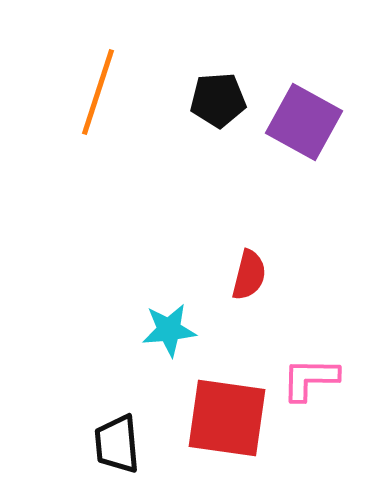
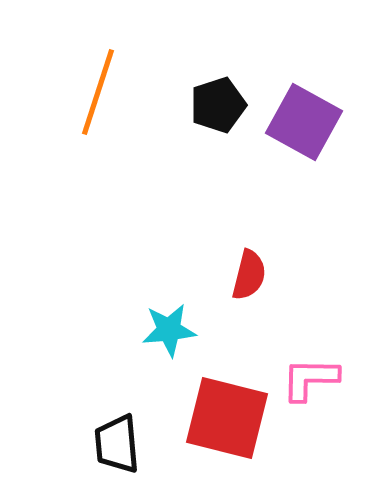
black pentagon: moved 5 px down; rotated 14 degrees counterclockwise
red square: rotated 6 degrees clockwise
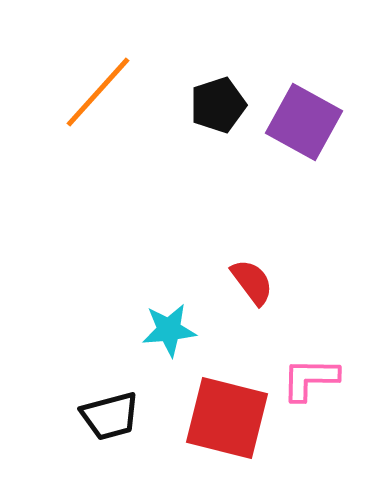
orange line: rotated 24 degrees clockwise
red semicircle: moved 3 px right, 7 px down; rotated 51 degrees counterclockwise
black trapezoid: moved 7 px left, 28 px up; rotated 100 degrees counterclockwise
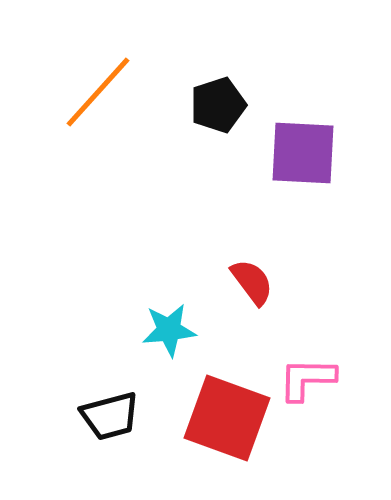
purple square: moved 1 px left, 31 px down; rotated 26 degrees counterclockwise
pink L-shape: moved 3 px left
red square: rotated 6 degrees clockwise
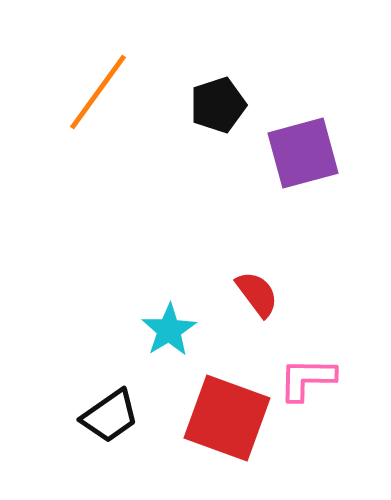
orange line: rotated 6 degrees counterclockwise
purple square: rotated 18 degrees counterclockwise
red semicircle: moved 5 px right, 12 px down
cyan star: rotated 26 degrees counterclockwise
black trapezoid: rotated 20 degrees counterclockwise
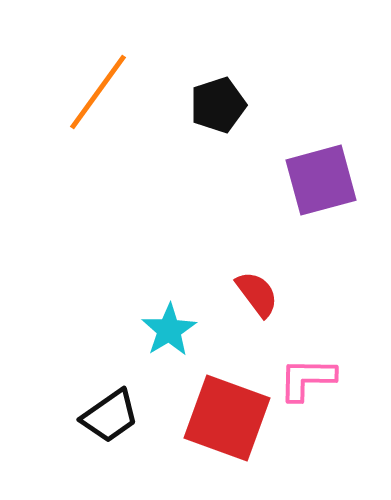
purple square: moved 18 px right, 27 px down
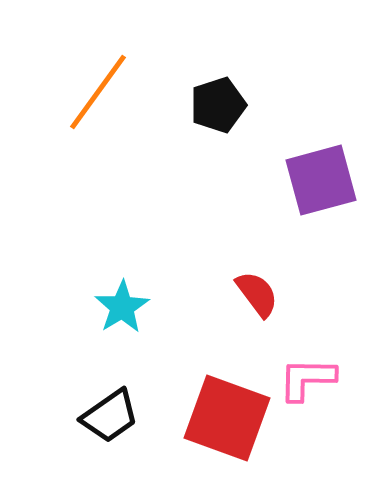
cyan star: moved 47 px left, 23 px up
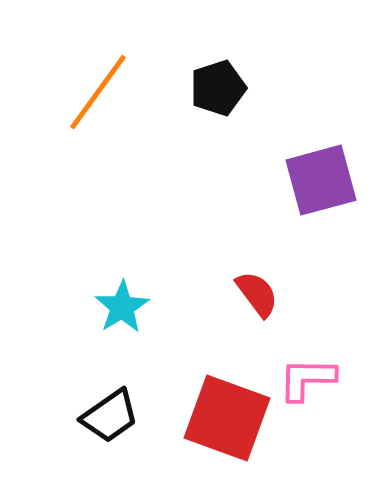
black pentagon: moved 17 px up
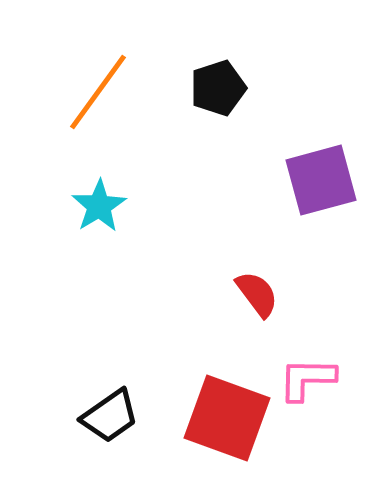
cyan star: moved 23 px left, 101 px up
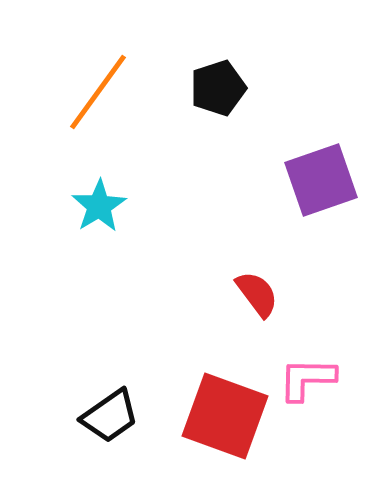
purple square: rotated 4 degrees counterclockwise
red square: moved 2 px left, 2 px up
